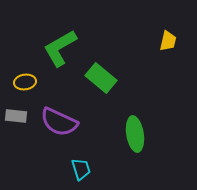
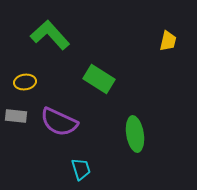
green L-shape: moved 10 px left, 13 px up; rotated 78 degrees clockwise
green rectangle: moved 2 px left, 1 px down; rotated 8 degrees counterclockwise
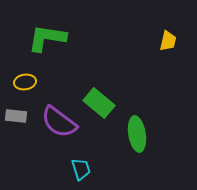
green L-shape: moved 3 px left, 3 px down; rotated 39 degrees counterclockwise
green rectangle: moved 24 px down; rotated 8 degrees clockwise
purple semicircle: rotated 12 degrees clockwise
green ellipse: moved 2 px right
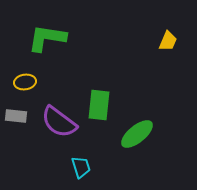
yellow trapezoid: rotated 10 degrees clockwise
green rectangle: moved 2 px down; rotated 56 degrees clockwise
green ellipse: rotated 60 degrees clockwise
cyan trapezoid: moved 2 px up
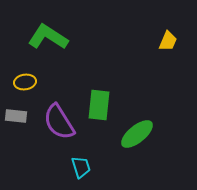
green L-shape: moved 1 px right, 1 px up; rotated 24 degrees clockwise
purple semicircle: rotated 21 degrees clockwise
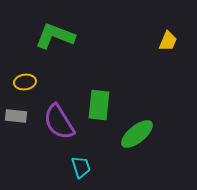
green L-shape: moved 7 px right, 1 px up; rotated 12 degrees counterclockwise
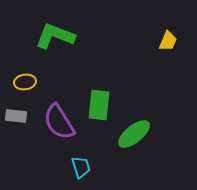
green ellipse: moved 3 px left
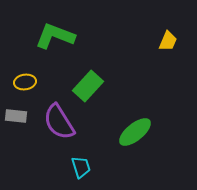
green rectangle: moved 11 px left, 19 px up; rotated 36 degrees clockwise
green ellipse: moved 1 px right, 2 px up
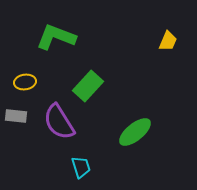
green L-shape: moved 1 px right, 1 px down
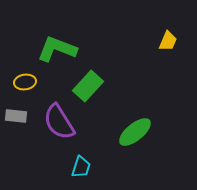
green L-shape: moved 1 px right, 12 px down
cyan trapezoid: rotated 35 degrees clockwise
